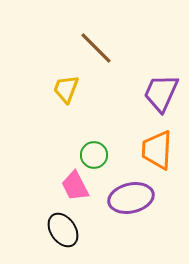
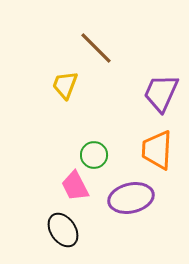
yellow trapezoid: moved 1 px left, 4 px up
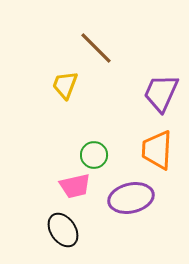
pink trapezoid: rotated 76 degrees counterclockwise
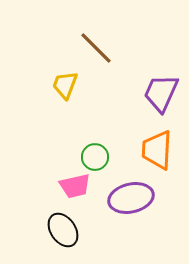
green circle: moved 1 px right, 2 px down
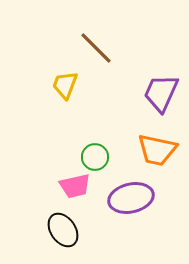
orange trapezoid: rotated 81 degrees counterclockwise
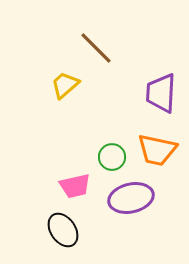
yellow trapezoid: rotated 28 degrees clockwise
purple trapezoid: rotated 21 degrees counterclockwise
green circle: moved 17 px right
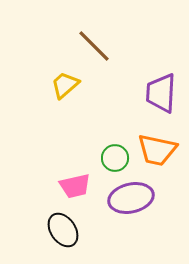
brown line: moved 2 px left, 2 px up
green circle: moved 3 px right, 1 px down
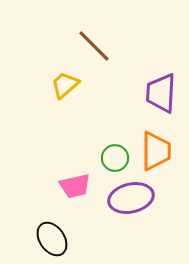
orange trapezoid: moved 1 px left, 1 px down; rotated 102 degrees counterclockwise
black ellipse: moved 11 px left, 9 px down
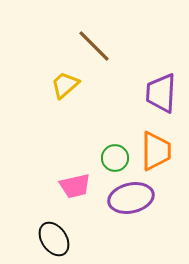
black ellipse: moved 2 px right
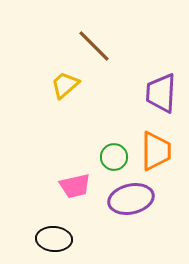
green circle: moved 1 px left, 1 px up
purple ellipse: moved 1 px down
black ellipse: rotated 52 degrees counterclockwise
